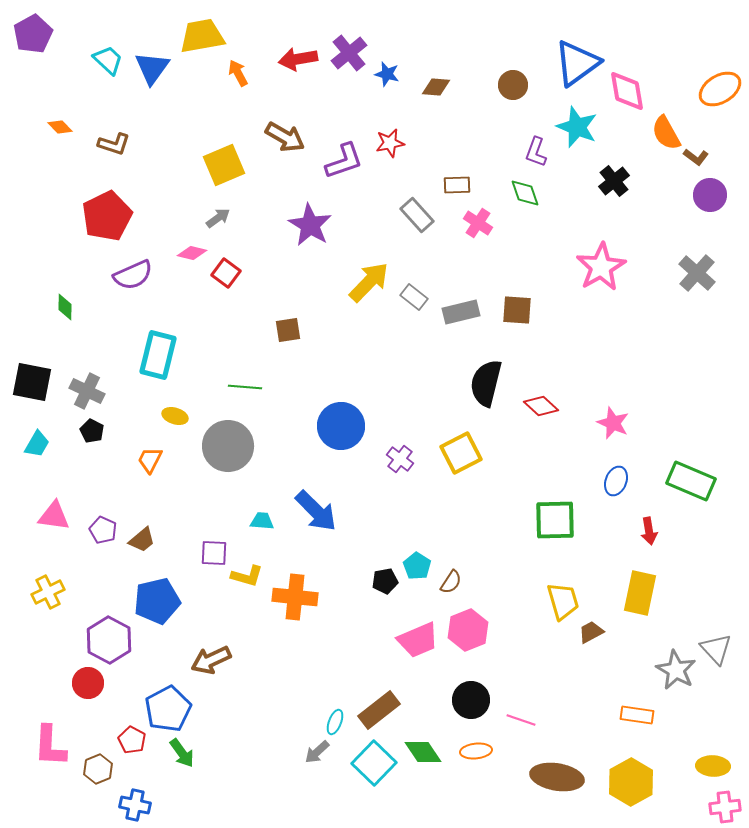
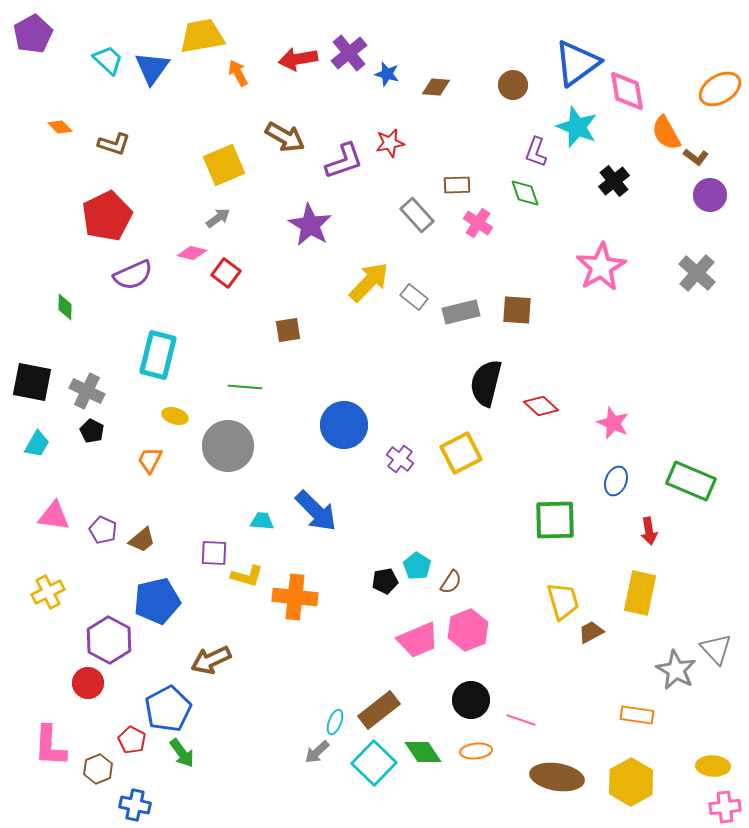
blue circle at (341, 426): moved 3 px right, 1 px up
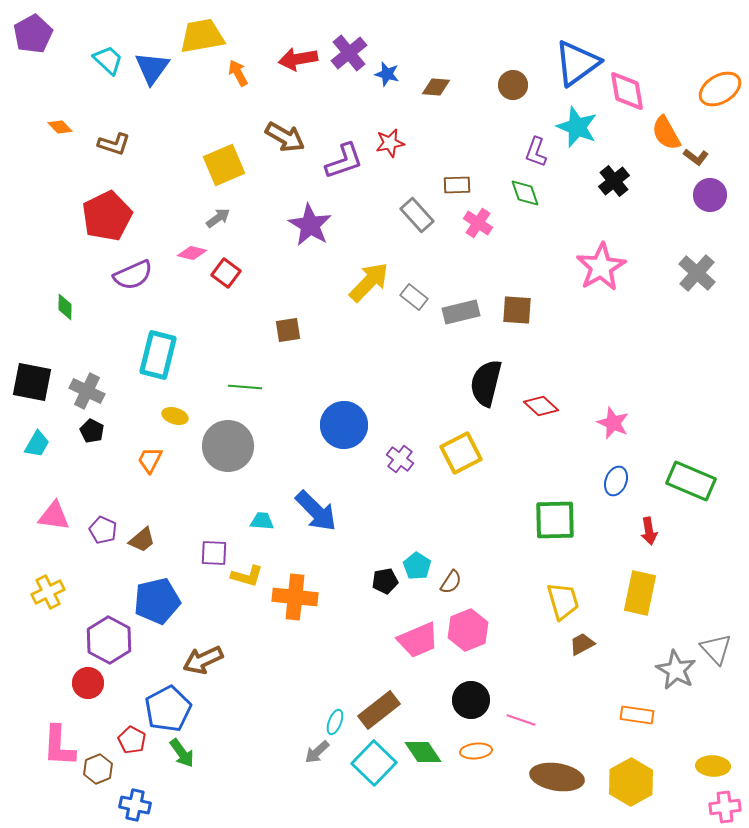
brown trapezoid at (591, 632): moved 9 px left, 12 px down
brown arrow at (211, 660): moved 8 px left
pink L-shape at (50, 746): moved 9 px right
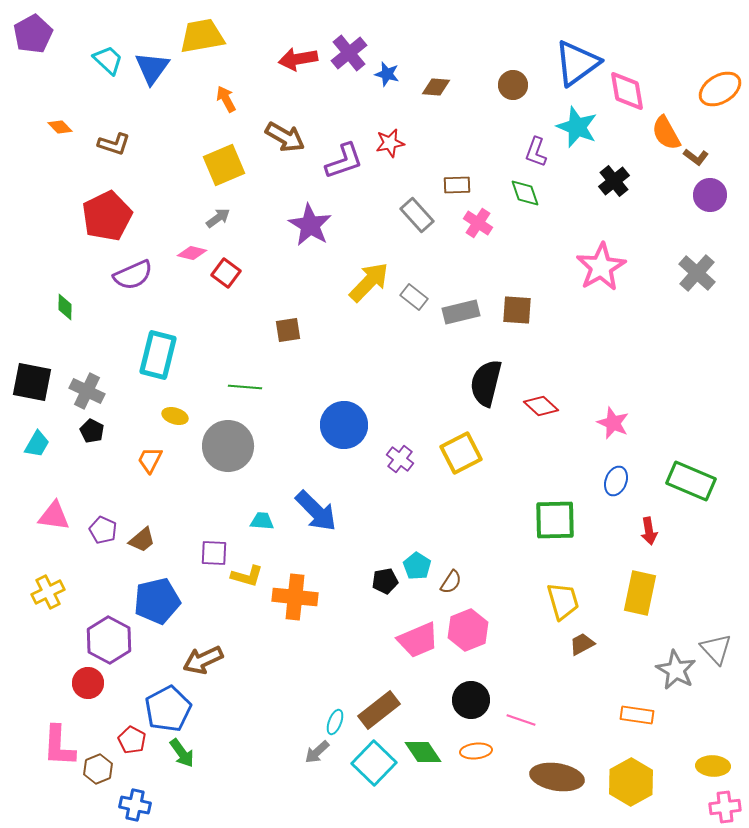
orange arrow at (238, 73): moved 12 px left, 26 px down
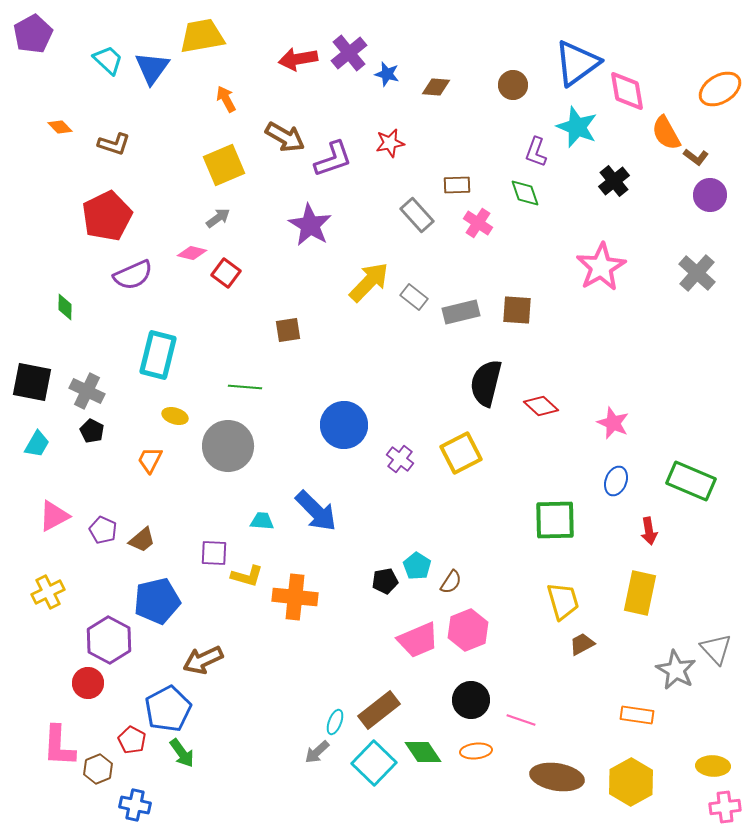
purple L-shape at (344, 161): moved 11 px left, 2 px up
pink triangle at (54, 516): rotated 36 degrees counterclockwise
